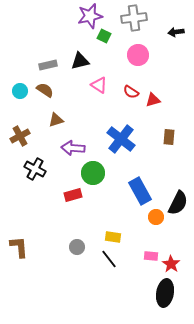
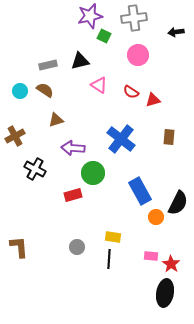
brown cross: moved 5 px left
black line: rotated 42 degrees clockwise
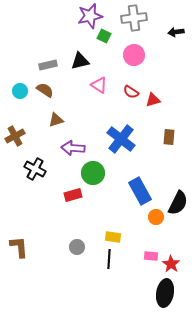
pink circle: moved 4 px left
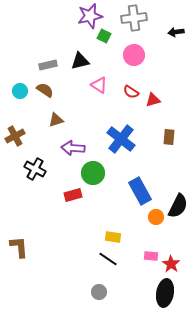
black semicircle: moved 3 px down
gray circle: moved 22 px right, 45 px down
black line: moved 1 px left; rotated 60 degrees counterclockwise
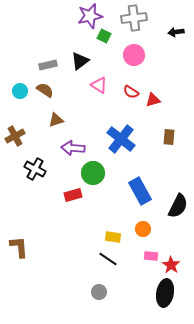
black triangle: rotated 24 degrees counterclockwise
orange circle: moved 13 px left, 12 px down
red star: moved 1 px down
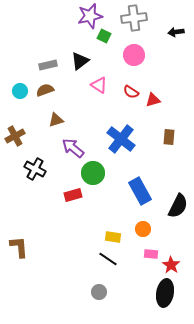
brown semicircle: rotated 54 degrees counterclockwise
purple arrow: rotated 35 degrees clockwise
pink rectangle: moved 2 px up
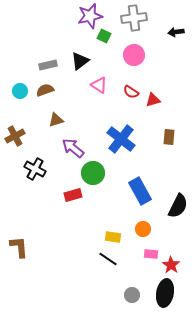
gray circle: moved 33 px right, 3 px down
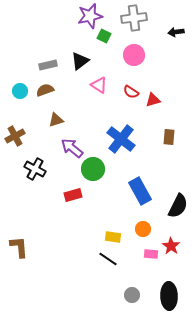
purple arrow: moved 1 px left
green circle: moved 4 px up
red star: moved 19 px up
black ellipse: moved 4 px right, 3 px down; rotated 12 degrees counterclockwise
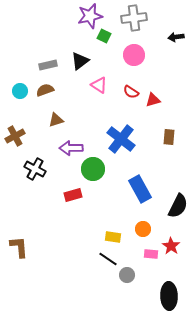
black arrow: moved 5 px down
purple arrow: moved 1 px left; rotated 40 degrees counterclockwise
blue rectangle: moved 2 px up
gray circle: moved 5 px left, 20 px up
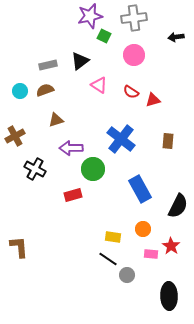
brown rectangle: moved 1 px left, 4 px down
